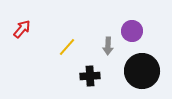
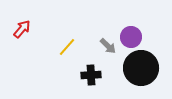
purple circle: moved 1 px left, 6 px down
gray arrow: rotated 48 degrees counterclockwise
black circle: moved 1 px left, 3 px up
black cross: moved 1 px right, 1 px up
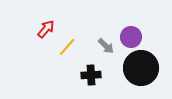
red arrow: moved 24 px right
gray arrow: moved 2 px left
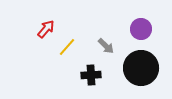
purple circle: moved 10 px right, 8 px up
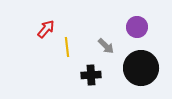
purple circle: moved 4 px left, 2 px up
yellow line: rotated 48 degrees counterclockwise
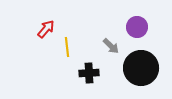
gray arrow: moved 5 px right
black cross: moved 2 px left, 2 px up
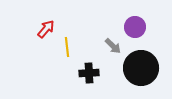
purple circle: moved 2 px left
gray arrow: moved 2 px right
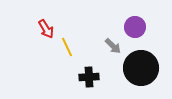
red arrow: rotated 108 degrees clockwise
yellow line: rotated 18 degrees counterclockwise
black cross: moved 4 px down
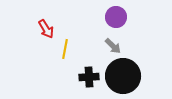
purple circle: moved 19 px left, 10 px up
yellow line: moved 2 px left, 2 px down; rotated 36 degrees clockwise
black circle: moved 18 px left, 8 px down
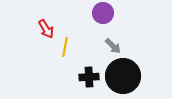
purple circle: moved 13 px left, 4 px up
yellow line: moved 2 px up
